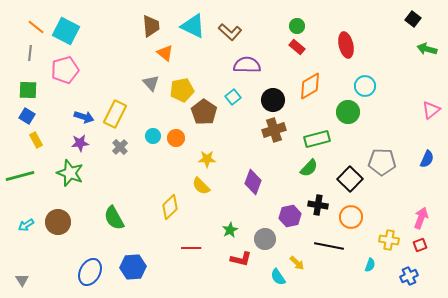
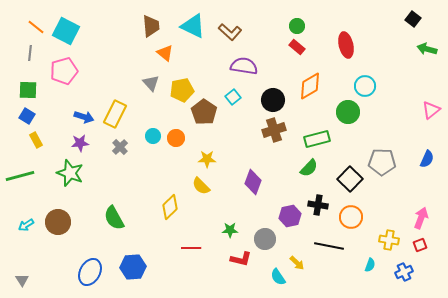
purple semicircle at (247, 65): moved 3 px left, 1 px down; rotated 8 degrees clockwise
pink pentagon at (65, 70): moved 1 px left, 1 px down
green star at (230, 230): rotated 28 degrees clockwise
blue cross at (409, 276): moved 5 px left, 4 px up
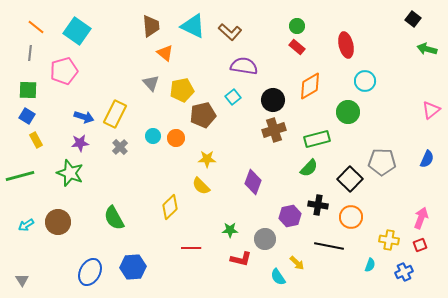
cyan square at (66, 31): moved 11 px right; rotated 8 degrees clockwise
cyan circle at (365, 86): moved 5 px up
brown pentagon at (204, 112): moved 1 px left, 3 px down; rotated 25 degrees clockwise
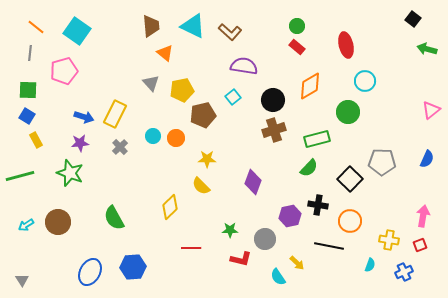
orange circle at (351, 217): moved 1 px left, 4 px down
pink arrow at (421, 218): moved 2 px right, 2 px up; rotated 10 degrees counterclockwise
